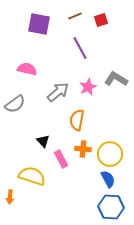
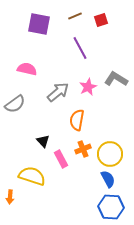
orange cross: rotated 28 degrees counterclockwise
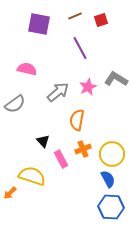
yellow circle: moved 2 px right
orange arrow: moved 4 px up; rotated 40 degrees clockwise
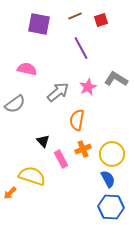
purple line: moved 1 px right
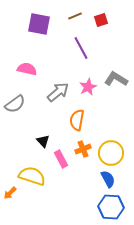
yellow circle: moved 1 px left, 1 px up
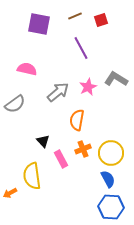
yellow semicircle: rotated 116 degrees counterclockwise
orange arrow: rotated 16 degrees clockwise
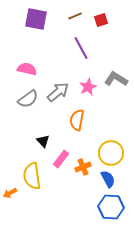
purple square: moved 3 px left, 5 px up
gray semicircle: moved 13 px right, 5 px up
orange cross: moved 18 px down
pink rectangle: rotated 66 degrees clockwise
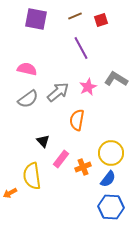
blue semicircle: rotated 66 degrees clockwise
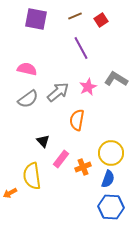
red square: rotated 16 degrees counterclockwise
blue semicircle: rotated 18 degrees counterclockwise
